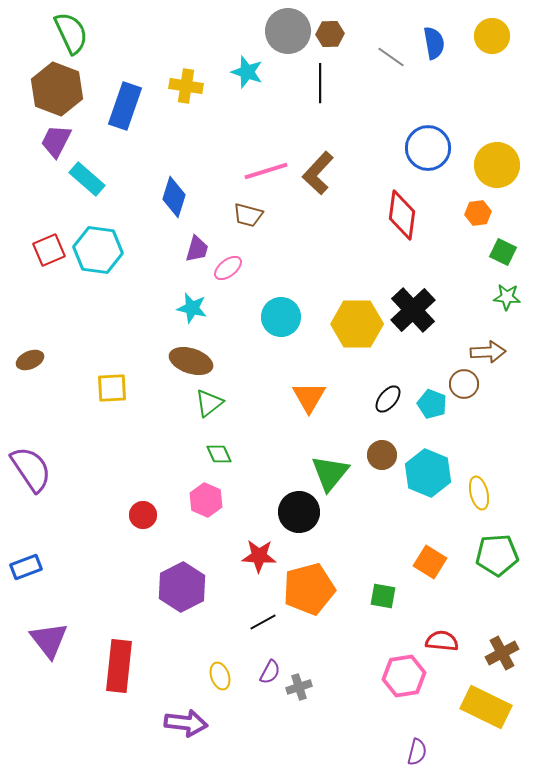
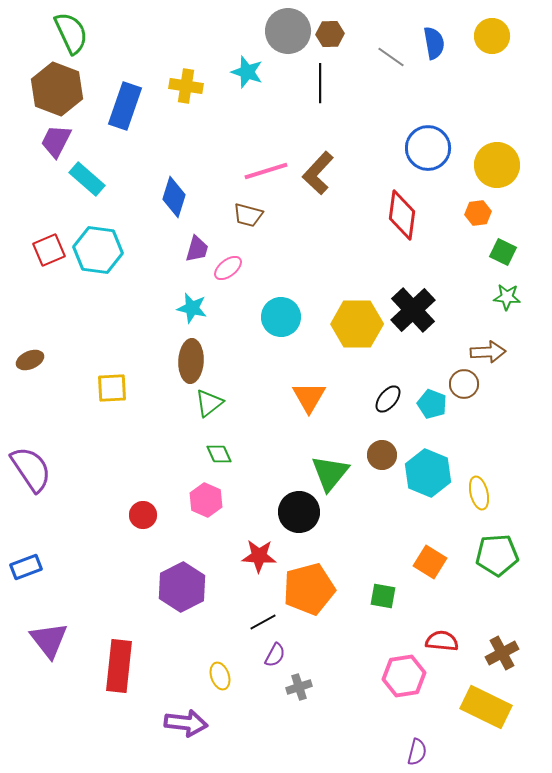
brown ellipse at (191, 361): rotated 75 degrees clockwise
purple semicircle at (270, 672): moved 5 px right, 17 px up
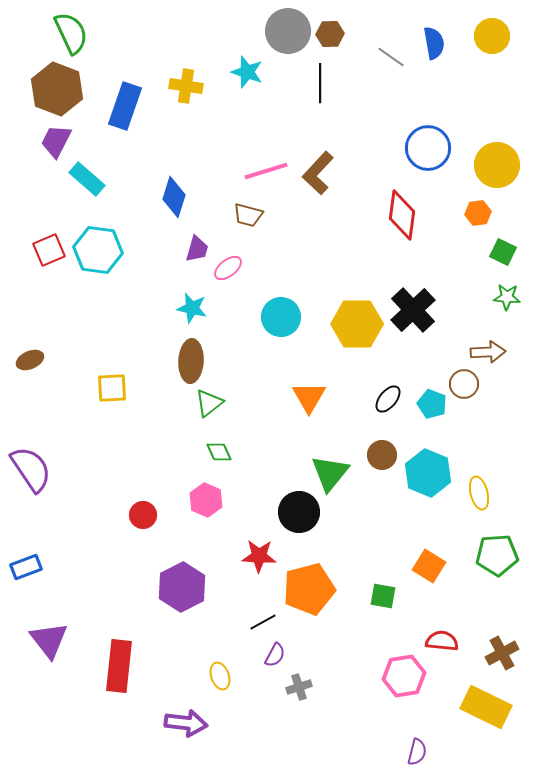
green diamond at (219, 454): moved 2 px up
orange square at (430, 562): moved 1 px left, 4 px down
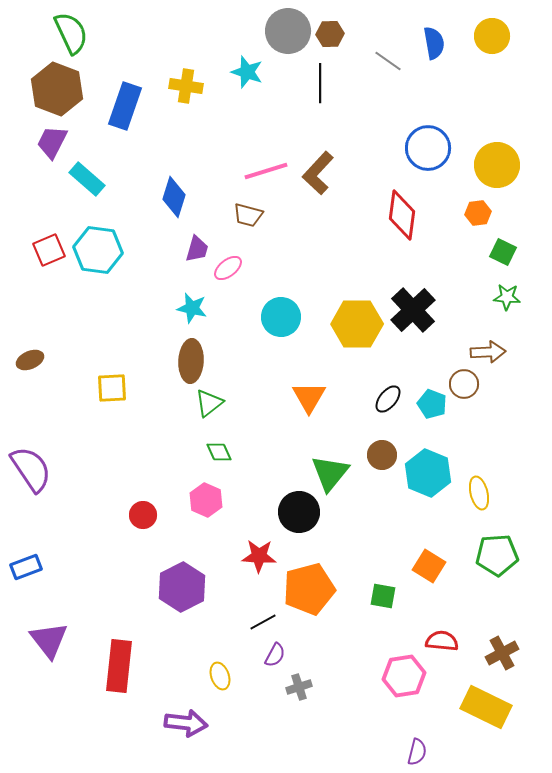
gray line at (391, 57): moved 3 px left, 4 px down
purple trapezoid at (56, 141): moved 4 px left, 1 px down
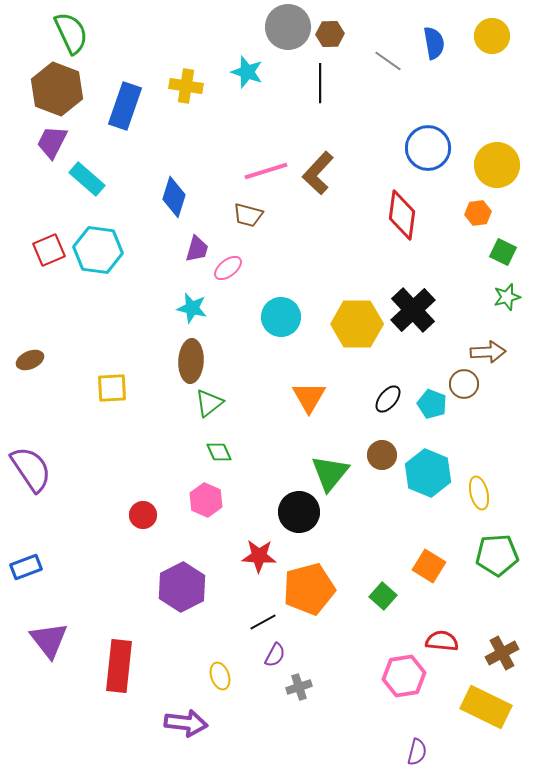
gray circle at (288, 31): moved 4 px up
green star at (507, 297): rotated 20 degrees counterclockwise
green square at (383, 596): rotated 32 degrees clockwise
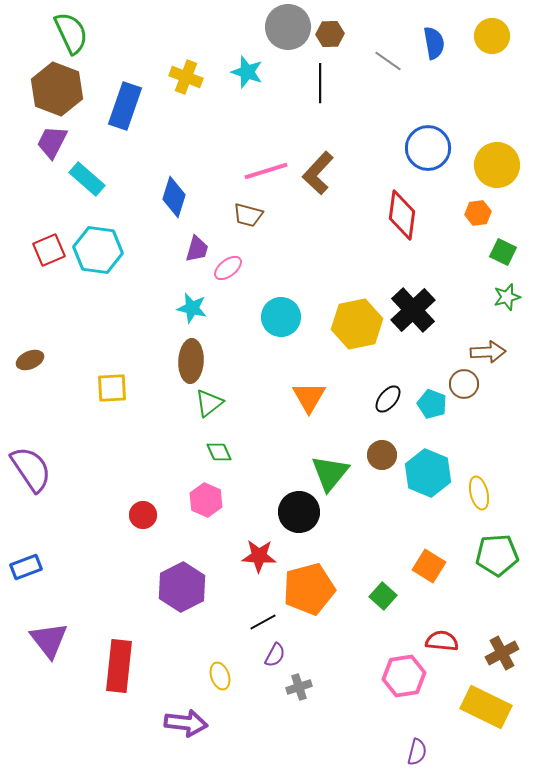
yellow cross at (186, 86): moved 9 px up; rotated 12 degrees clockwise
yellow hexagon at (357, 324): rotated 12 degrees counterclockwise
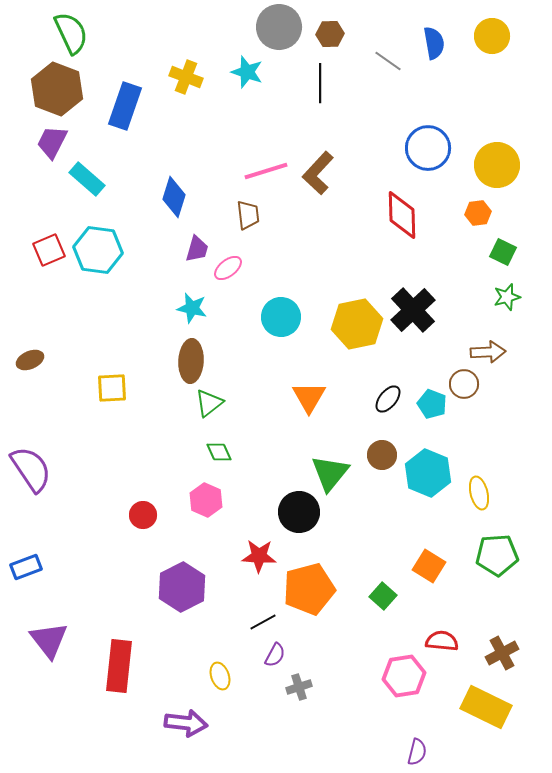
gray circle at (288, 27): moved 9 px left
brown trapezoid at (248, 215): rotated 112 degrees counterclockwise
red diamond at (402, 215): rotated 9 degrees counterclockwise
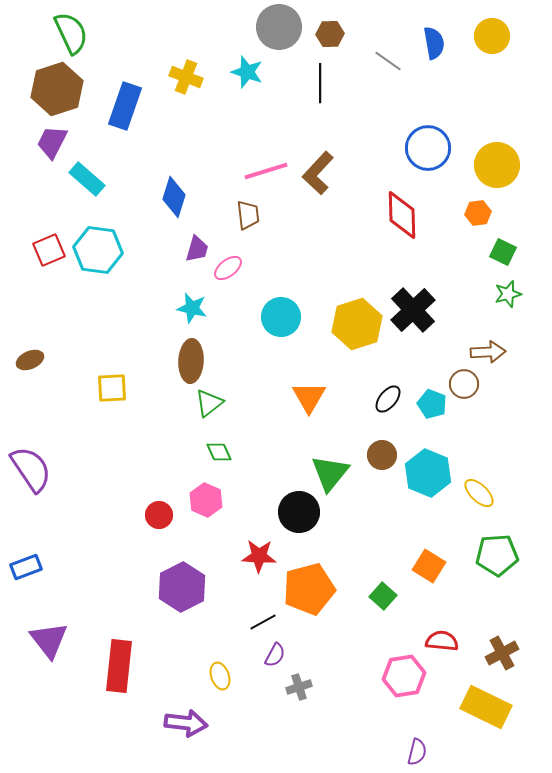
brown hexagon at (57, 89): rotated 21 degrees clockwise
green star at (507, 297): moved 1 px right, 3 px up
yellow hexagon at (357, 324): rotated 6 degrees counterclockwise
yellow ellipse at (479, 493): rotated 32 degrees counterclockwise
red circle at (143, 515): moved 16 px right
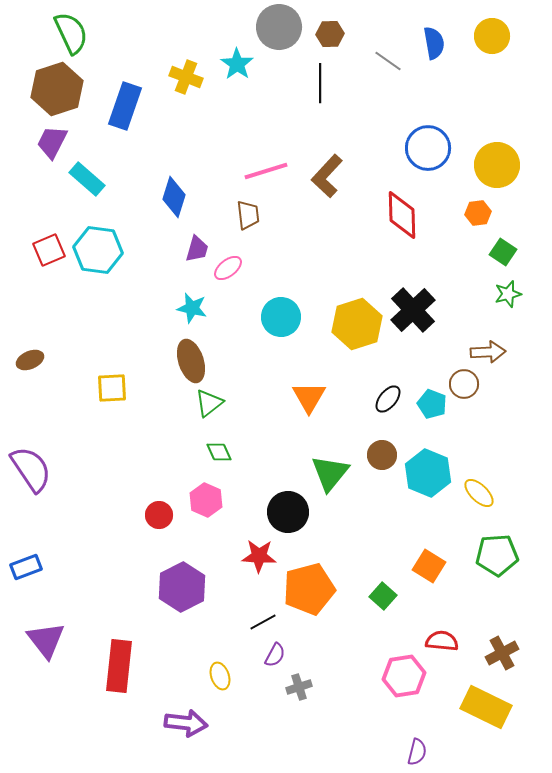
cyan star at (247, 72): moved 10 px left, 8 px up; rotated 16 degrees clockwise
brown L-shape at (318, 173): moved 9 px right, 3 px down
green square at (503, 252): rotated 8 degrees clockwise
brown ellipse at (191, 361): rotated 21 degrees counterclockwise
black circle at (299, 512): moved 11 px left
purple triangle at (49, 640): moved 3 px left
